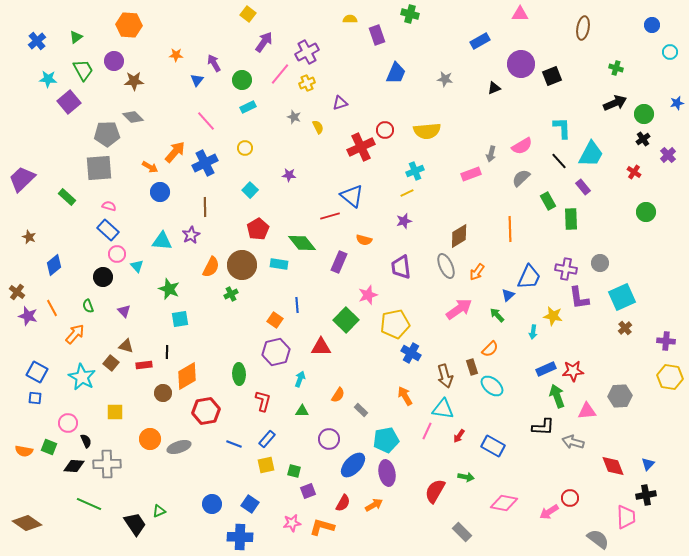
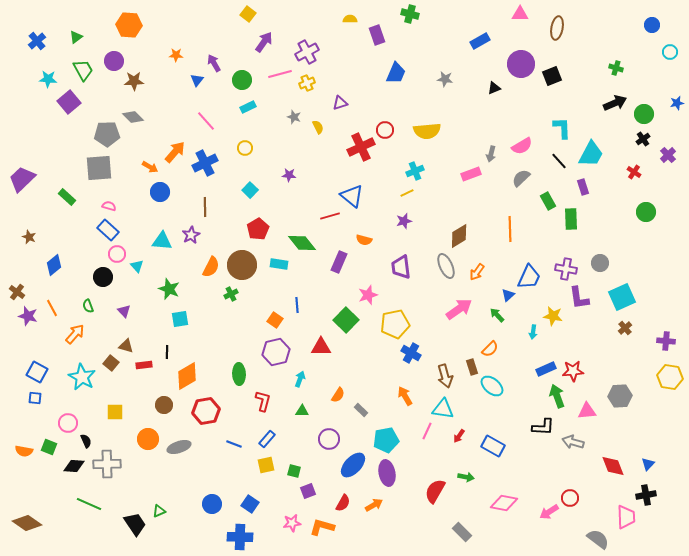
brown ellipse at (583, 28): moved 26 px left
pink line at (280, 74): rotated 35 degrees clockwise
purple rectangle at (583, 187): rotated 21 degrees clockwise
brown circle at (163, 393): moved 1 px right, 12 px down
orange circle at (150, 439): moved 2 px left
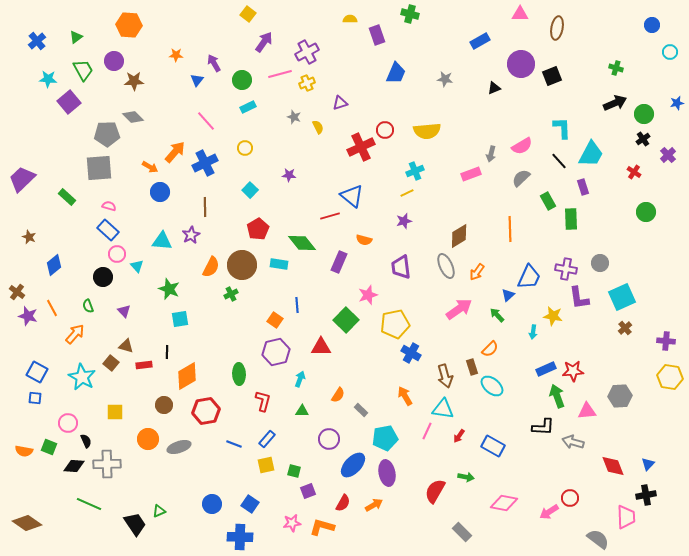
cyan pentagon at (386, 440): moved 1 px left, 2 px up
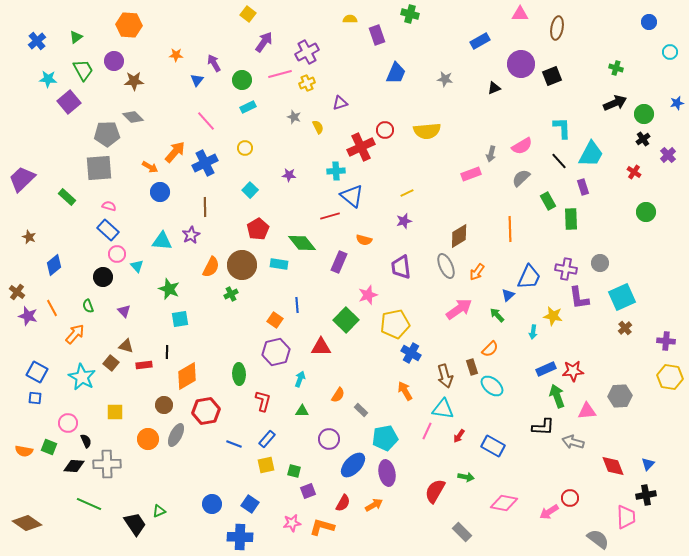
blue circle at (652, 25): moved 3 px left, 3 px up
cyan cross at (415, 171): moved 79 px left; rotated 18 degrees clockwise
orange arrow at (405, 396): moved 5 px up
gray ellipse at (179, 447): moved 3 px left, 12 px up; rotated 45 degrees counterclockwise
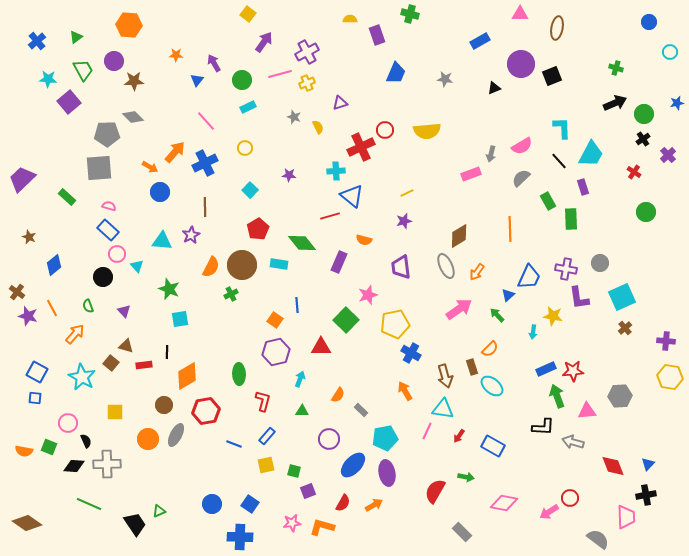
blue rectangle at (267, 439): moved 3 px up
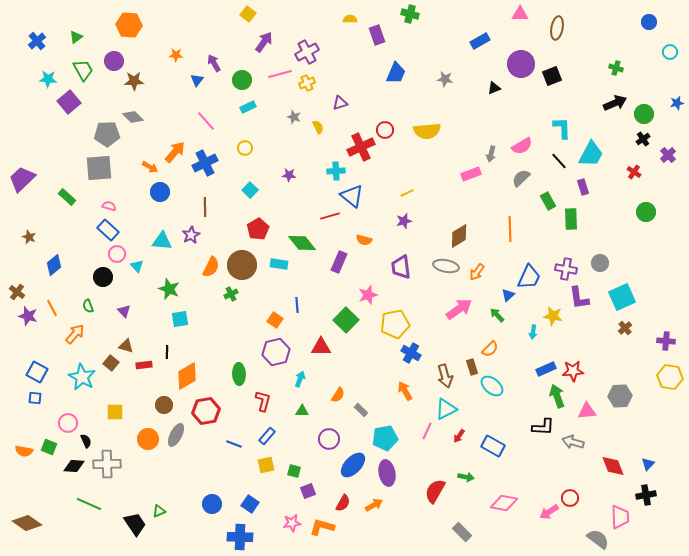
gray ellipse at (446, 266): rotated 55 degrees counterclockwise
cyan triangle at (443, 409): moved 3 px right; rotated 35 degrees counterclockwise
pink trapezoid at (626, 517): moved 6 px left
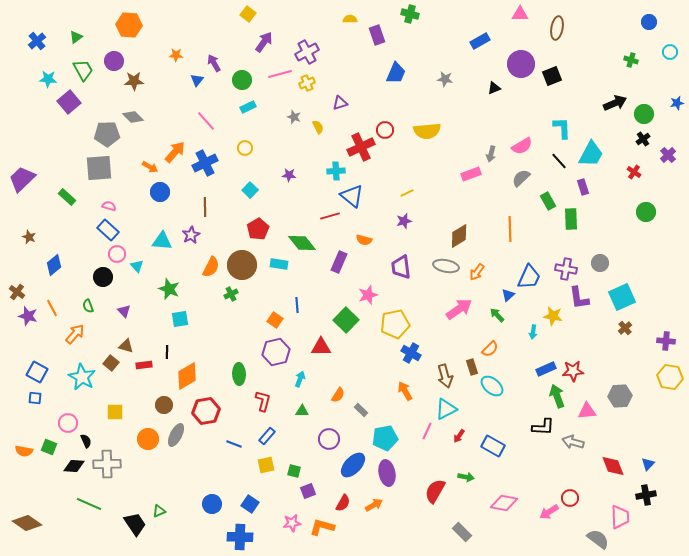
green cross at (616, 68): moved 15 px right, 8 px up
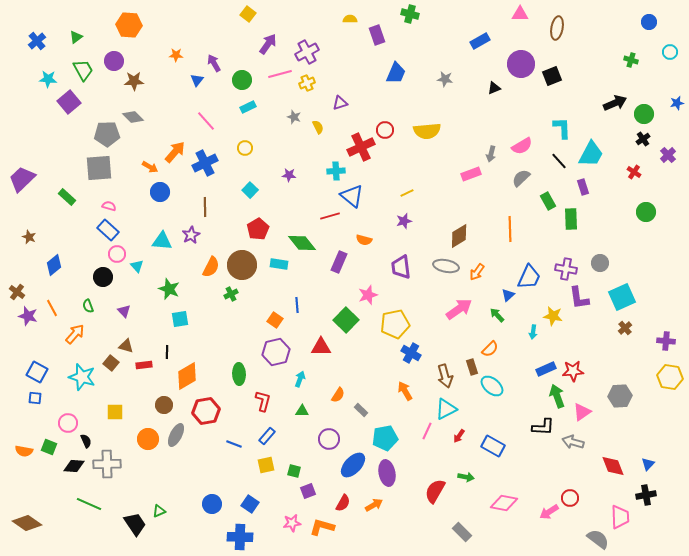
purple arrow at (264, 42): moved 4 px right, 2 px down
cyan star at (82, 377): rotated 12 degrees counterclockwise
pink triangle at (587, 411): moved 5 px left, 1 px down; rotated 30 degrees counterclockwise
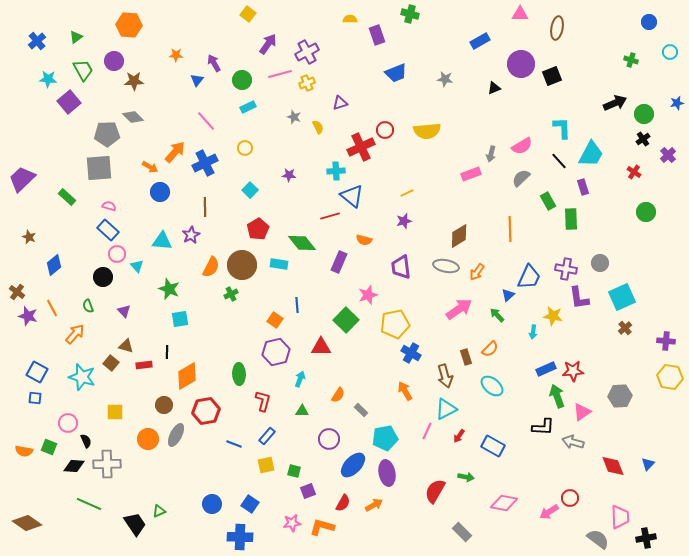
blue trapezoid at (396, 73): rotated 45 degrees clockwise
brown rectangle at (472, 367): moved 6 px left, 10 px up
black cross at (646, 495): moved 43 px down
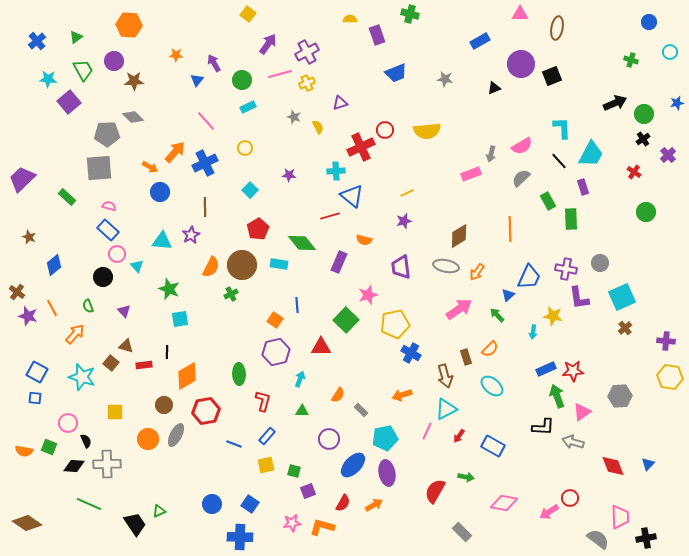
orange arrow at (405, 391): moved 3 px left, 4 px down; rotated 78 degrees counterclockwise
